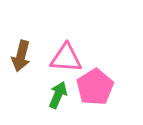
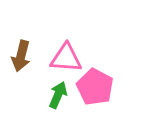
pink pentagon: rotated 12 degrees counterclockwise
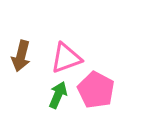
pink triangle: rotated 24 degrees counterclockwise
pink pentagon: moved 1 px right, 3 px down
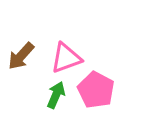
brown arrow: rotated 28 degrees clockwise
green arrow: moved 2 px left
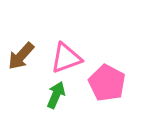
pink pentagon: moved 11 px right, 7 px up
